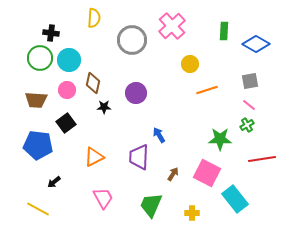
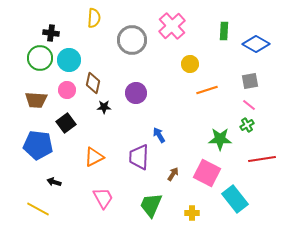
black arrow: rotated 56 degrees clockwise
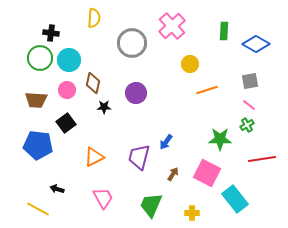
gray circle: moved 3 px down
blue arrow: moved 7 px right, 7 px down; rotated 112 degrees counterclockwise
purple trapezoid: rotated 12 degrees clockwise
black arrow: moved 3 px right, 7 px down
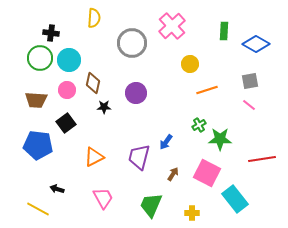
green cross: moved 48 px left
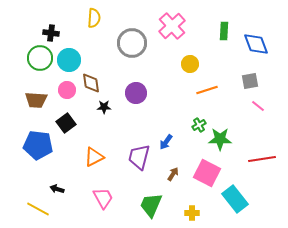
blue diamond: rotated 40 degrees clockwise
brown diamond: moved 2 px left; rotated 20 degrees counterclockwise
pink line: moved 9 px right, 1 px down
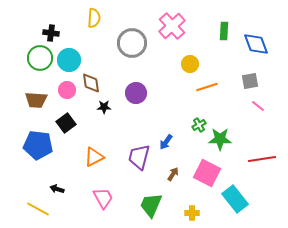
orange line: moved 3 px up
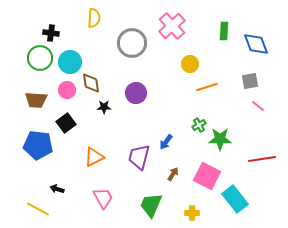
cyan circle: moved 1 px right, 2 px down
pink square: moved 3 px down
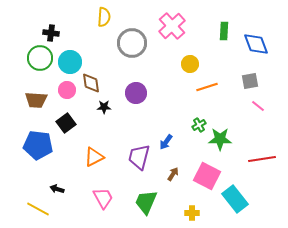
yellow semicircle: moved 10 px right, 1 px up
green trapezoid: moved 5 px left, 3 px up
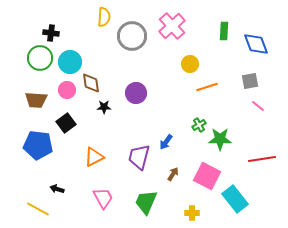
gray circle: moved 7 px up
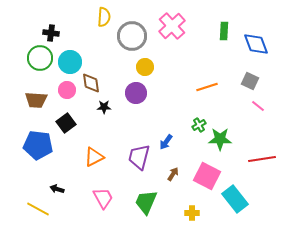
yellow circle: moved 45 px left, 3 px down
gray square: rotated 36 degrees clockwise
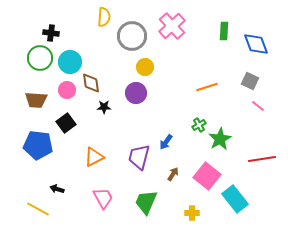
green star: rotated 30 degrees counterclockwise
pink square: rotated 12 degrees clockwise
